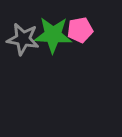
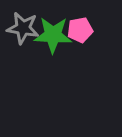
gray star: moved 11 px up
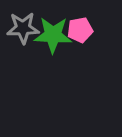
gray star: rotated 12 degrees counterclockwise
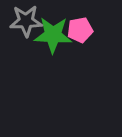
gray star: moved 3 px right, 7 px up
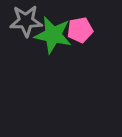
green star: rotated 9 degrees clockwise
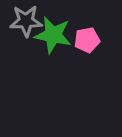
pink pentagon: moved 7 px right, 10 px down
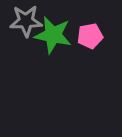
pink pentagon: moved 3 px right, 4 px up
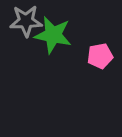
pink pentagon: moved 10 px right, 20 px down
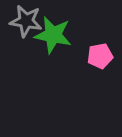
gray star: rotated 12 degrees clockwise
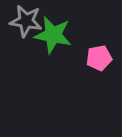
pink pentagon: moved 1 px left, 2 px down
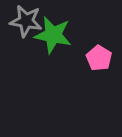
pink pentagon: rotated 30 degrees counterclockwise
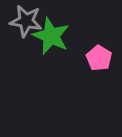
green star: moved 2 px left, 1 px down; rotated 12 degrees clockwise
